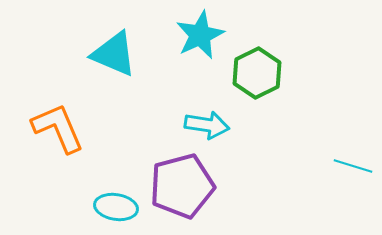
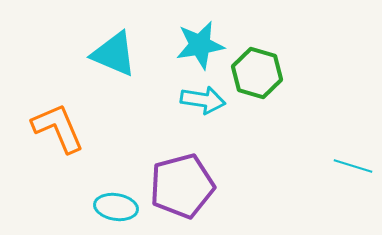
cyan star: moved 10 px down; rotated 15 degrees clockwise
green hexagon: rotated 18 degrees counterclockwise
cyan arrow: moved 4 px left, 25 px up
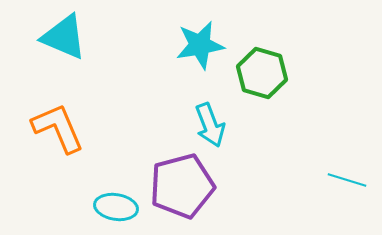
cyan triangle: moved 50 px left, 17 px up
green hexagon: moved 5 px right
cyan arrow: moved 7 px right, 25 px down; rotated 60 degrees clockwise
cyan line: moved 6 px left, 14 px down
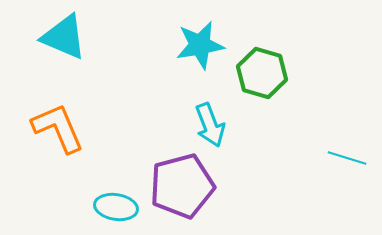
cyan line: moved 22 px up
